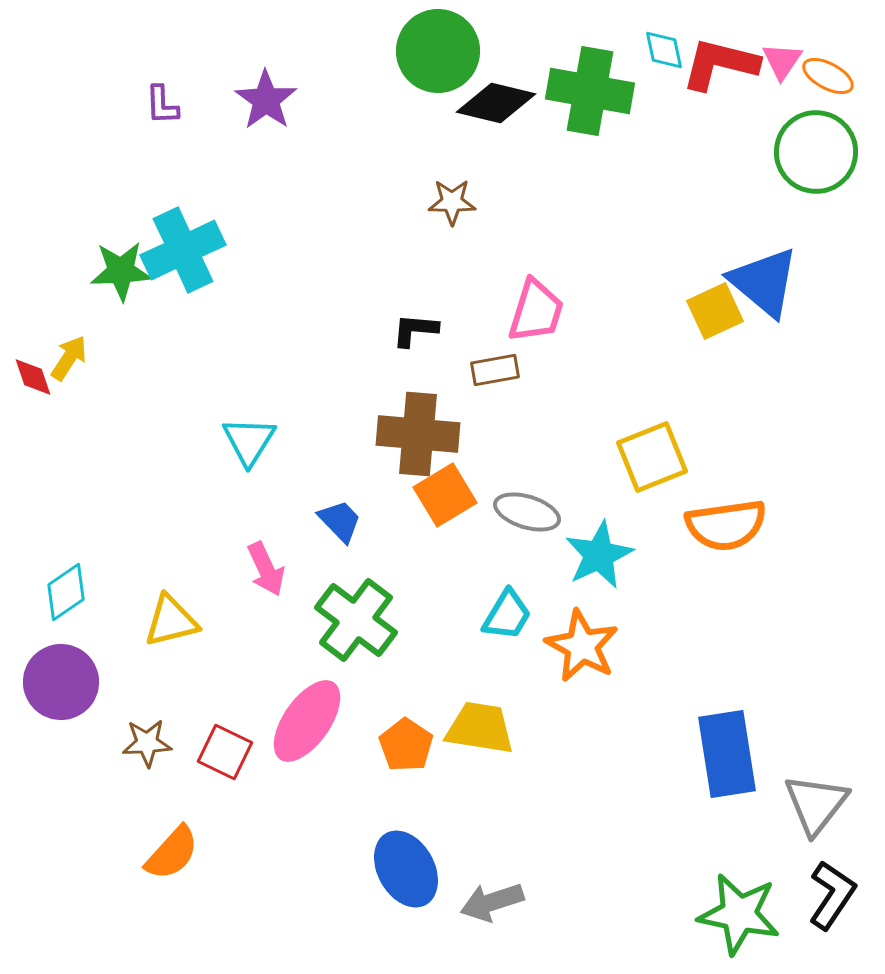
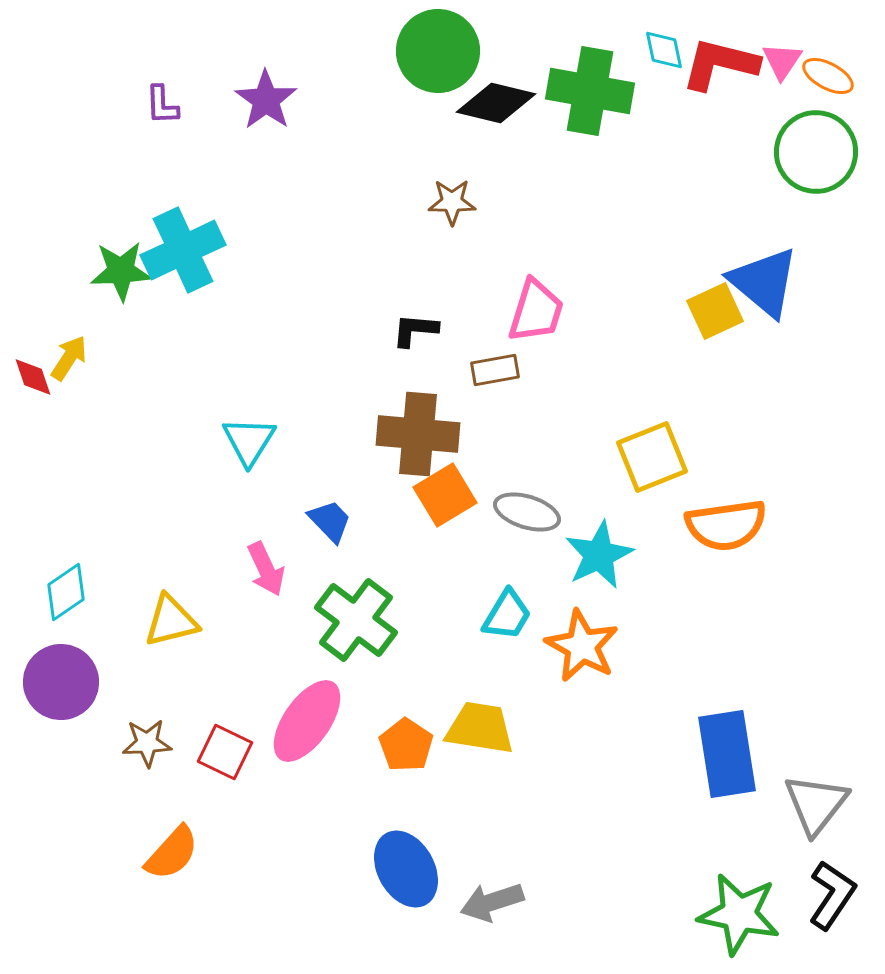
blue trapezoid at (340, 521): moved 10 px left
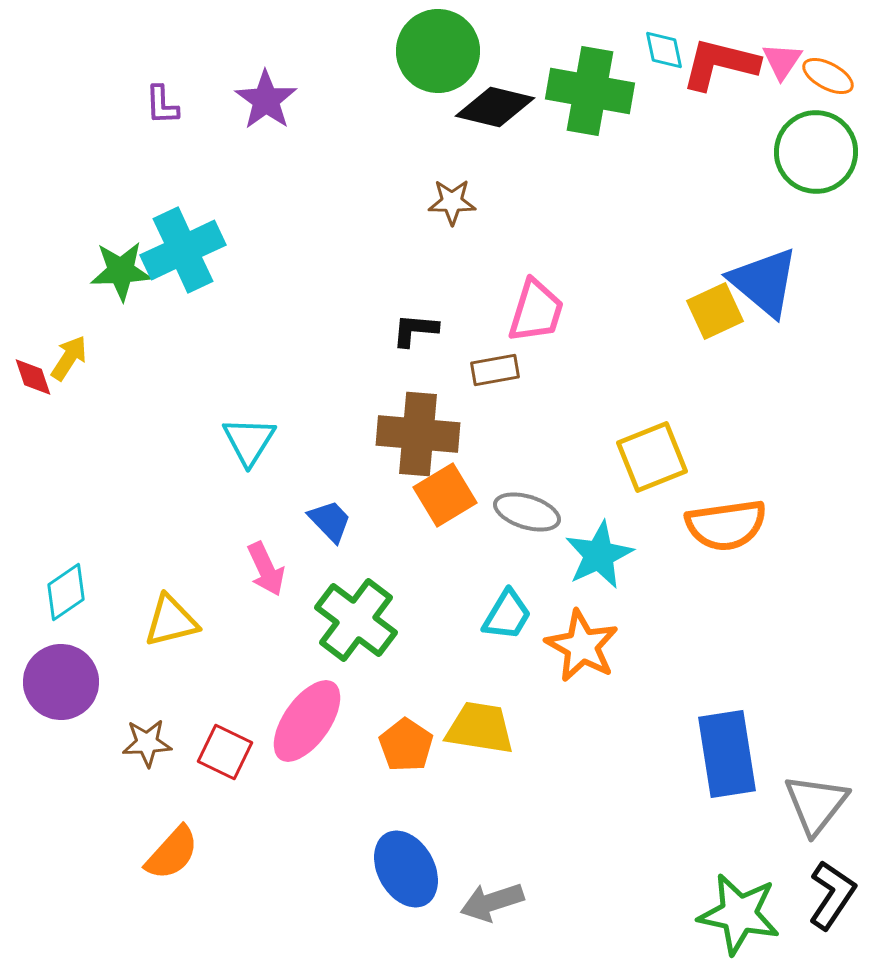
black diamond at (496, 103): moved 1 px left, 4 px down
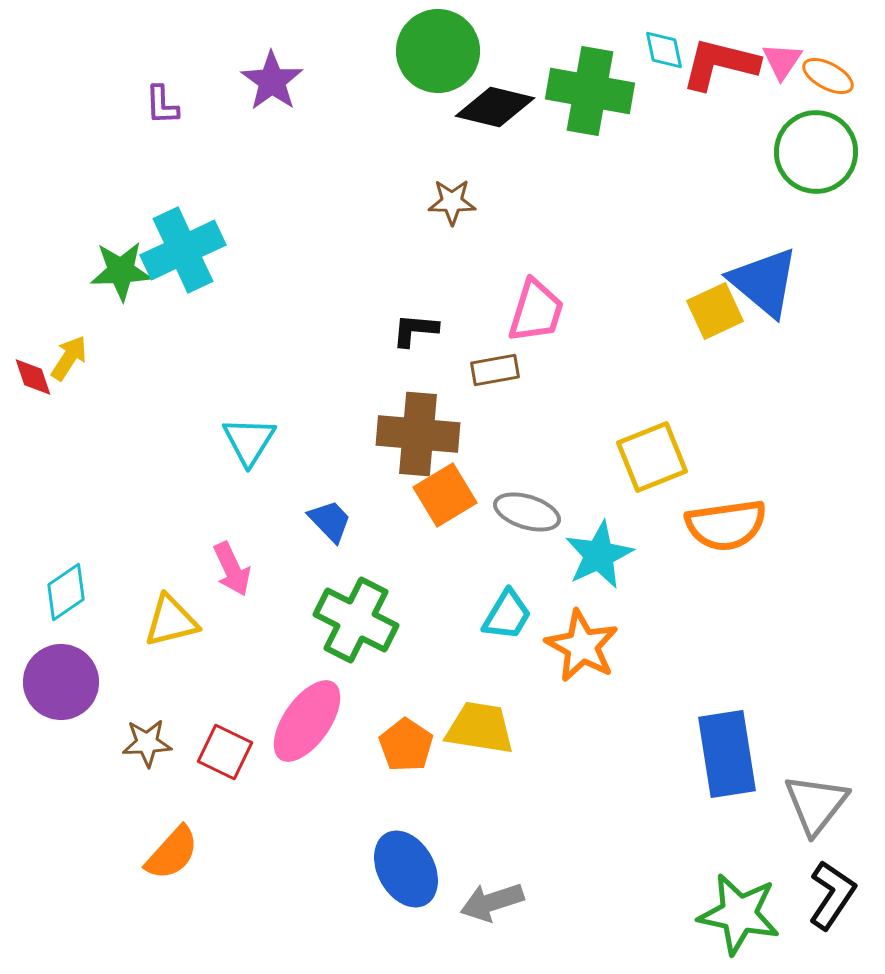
purple star at (266, 100): moved 6 px right, 19 px up
pink arrow at (266, 569): moved 34 px left
green cross at (356, 620): rotated 10 degrees counterclockwise
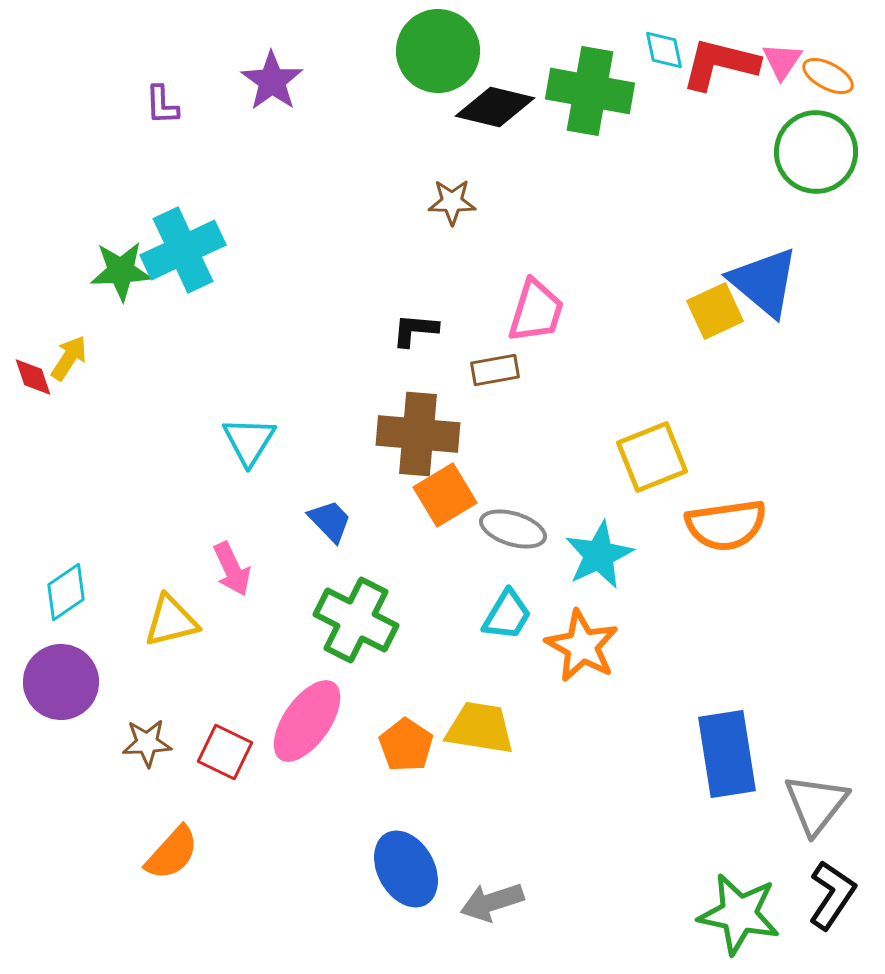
gray ellipse at (527, 512): moved 14 px left, 17 px down
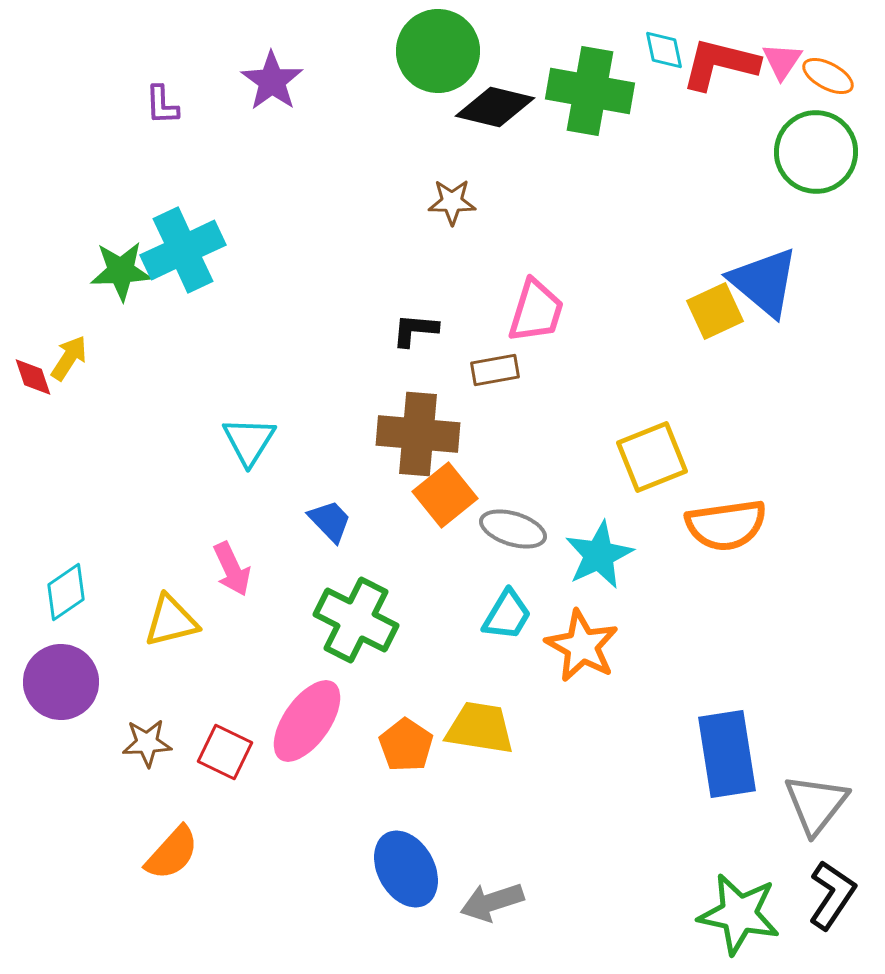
orange square at (445, 495): rotated 8 degrees counterclockwise
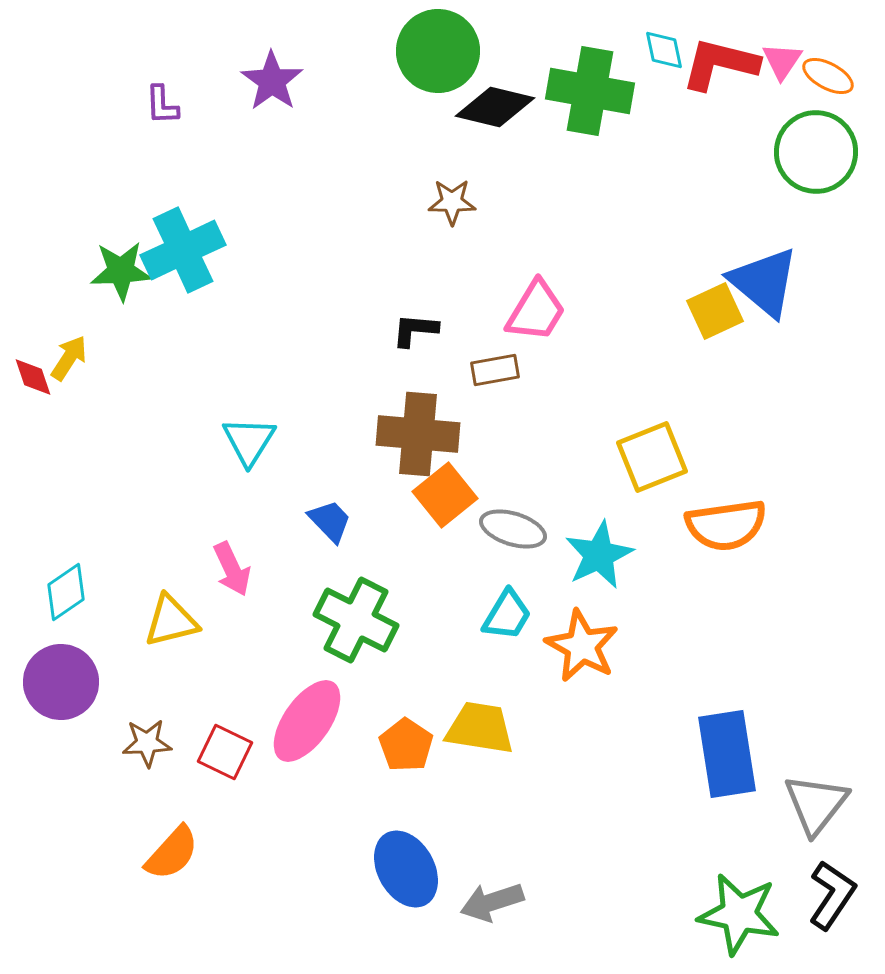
pink trapezoid at (536, 311): rotated 14 degrees clockwise
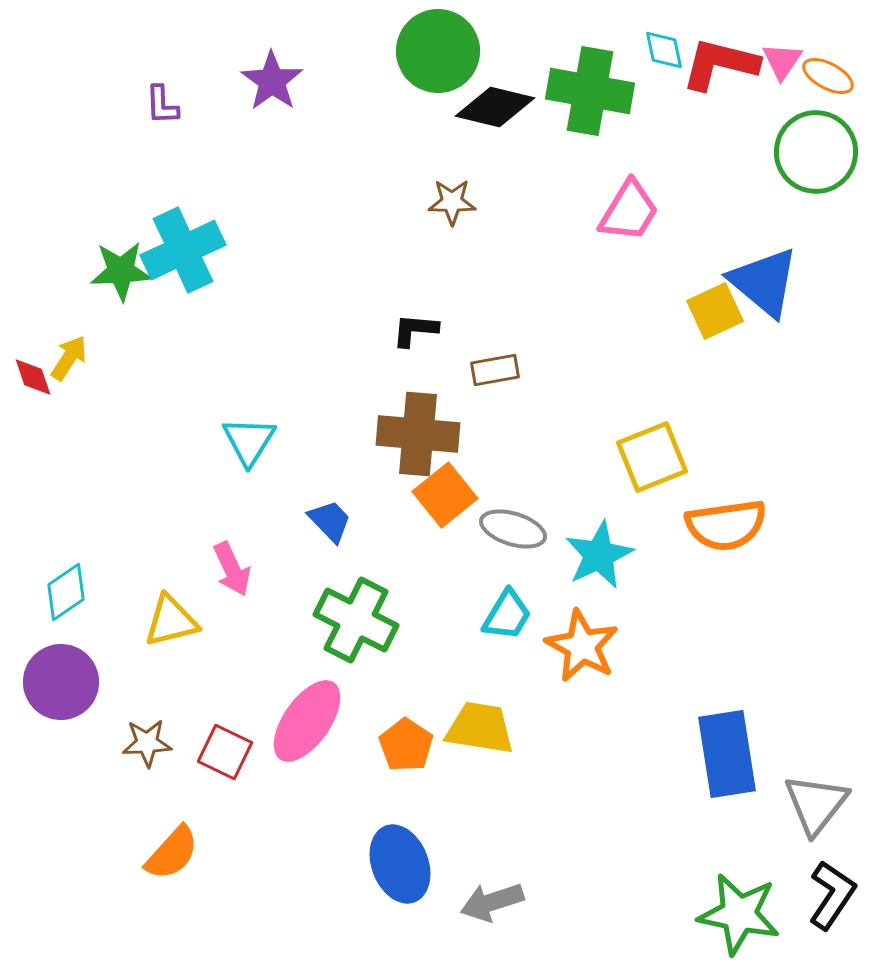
pink trapezoid at (536, 311): moved 93 px right, 100 px up
blue ellipse at (406, 869): moved 6 px left, 5 px up; rotated 8 degrees clockwise
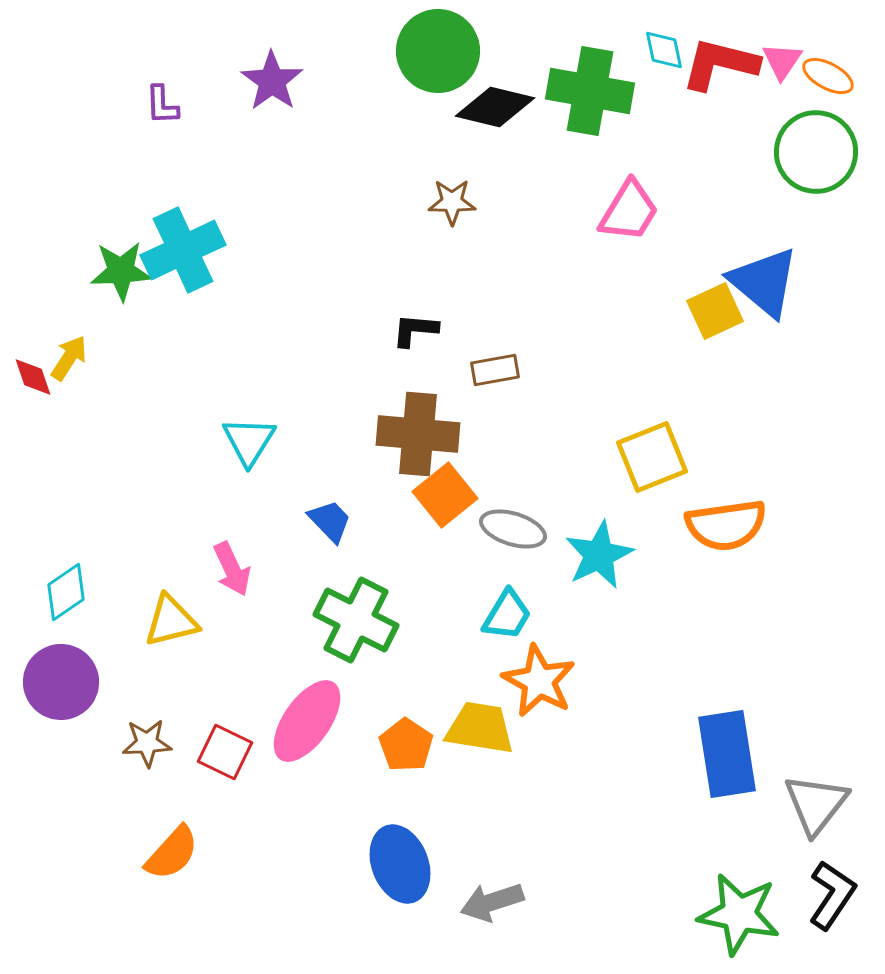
orange star at (582, 646): moved 43 px left, 35 px down
